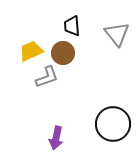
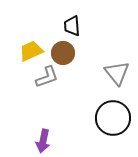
gray triangle: moved 39 px down
black circle: moved 6 px up
purple arrow: moved 13 px left, 3 px down
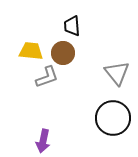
yellow trapezoid: rotated 30 degrees clockwise
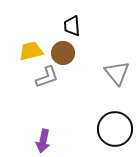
yellow trapezoid: rotated 20 degrees counterclockwise
black circle: moved 2 px right, 11 px down
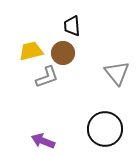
black circle: moved 10 px left
purple arrow: rotated 100 degrees clockwise
